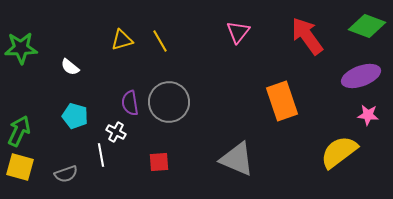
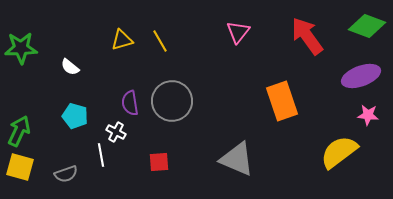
gray circle: moved 3 px right, 1 px up
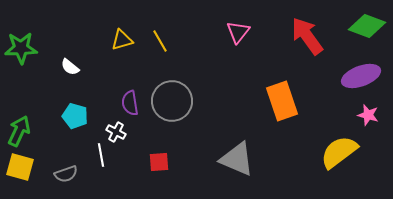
pink star: rotated 10 degrees clockwise
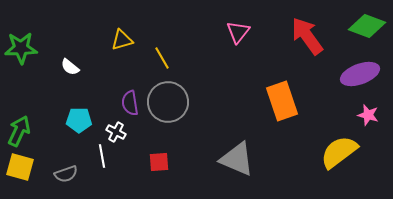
yellow line: moved 2 px right, 17 px down
purple ellipse: moved 1 px left, 2 px up
gray circle: moved 4 px left, 1 px down
cyan pentagon: moved 4 px right, 4 px down; rotated 15 degrees counterclockwise
white line: moved 1 px right, 1 px down
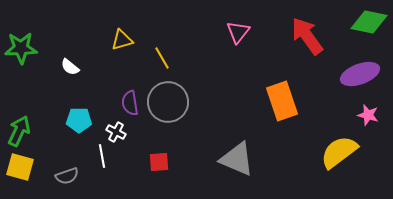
green diamond: moved 2 px right, 4 px up; rotated 9 degrees counterclockwise
gray semicircle: moved 1 px right, 2 px down
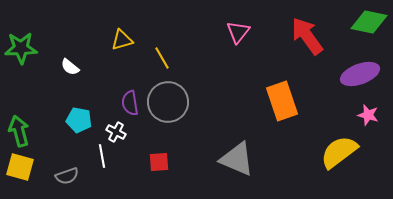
cyan pentagon: rotated 10 degrees clockwise
green arrow: rotated 40 degrees counterclockwise
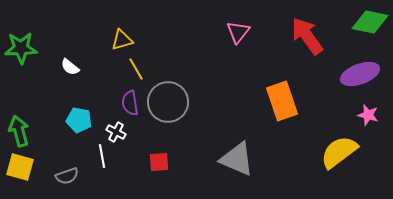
green diamond: moved 1 px right
yellow line: moved 26 px left, 11 px down
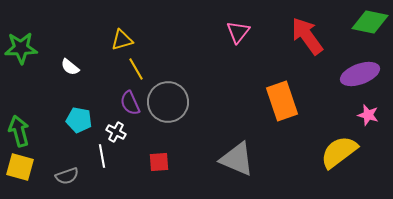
purple semicircle: rotated 15 degrees counterclockwise
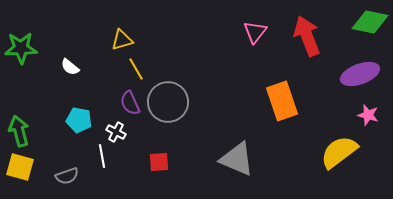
pink triangle: moved 17 px right
red arrow: rotated 15 degrees clockwise
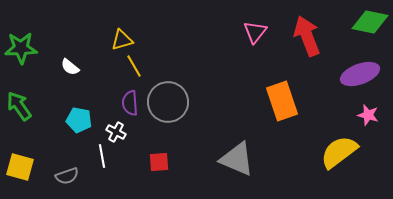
yellow line: moved 2 px left, 3 px up
purple semicircle: rotated 20 degrees clockwise
green arrow: moved 25 px up; rotated 20 degrees counterclockwise
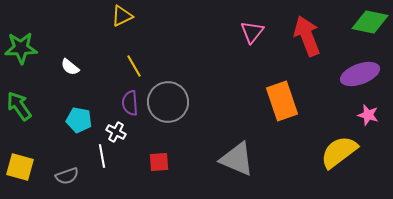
pink triangle: moved 3 px left
yellow triangle: moved 24 px up; rotated 10 degrees counterclockwise
